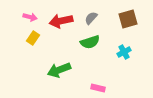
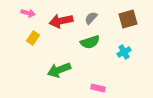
pink arrow: moved 2 px left, 4 px up
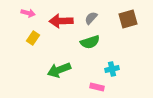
red arrow: rotated 10 degrees clockwise
cyan cross: moved 12 px left, 17 px down; rotated 16 degrees clockwise
pink rectangle: moved 1 px left, 1 px up
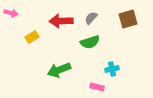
pink arrow: moved 17 px left
yellow rectangle: moved 1 px left, 1 px up; rotated 24 degrees clockwise
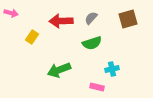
yellow rectangle: rotated 24 degrees counterclockwise
green semicircle: moved 2 px right, 1 px down
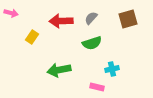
green arrow: rotated 10 degrees clockwise
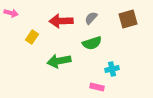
green arrow: moved 9 px up
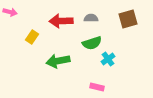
pink arrow: moved 1 px left, 1 px up
gray semicircle: rotated 48 degrees clockwise
green arrow: moved 1 px left
cyan cross: moved 4 px left, 10 px up; rotated 24 degrees counterclockwise
